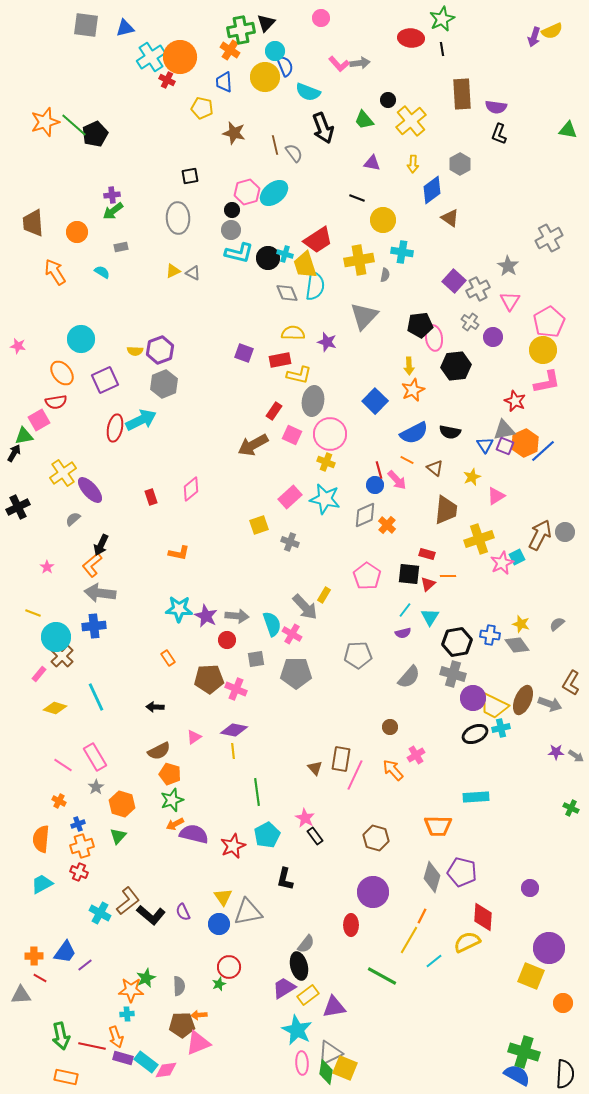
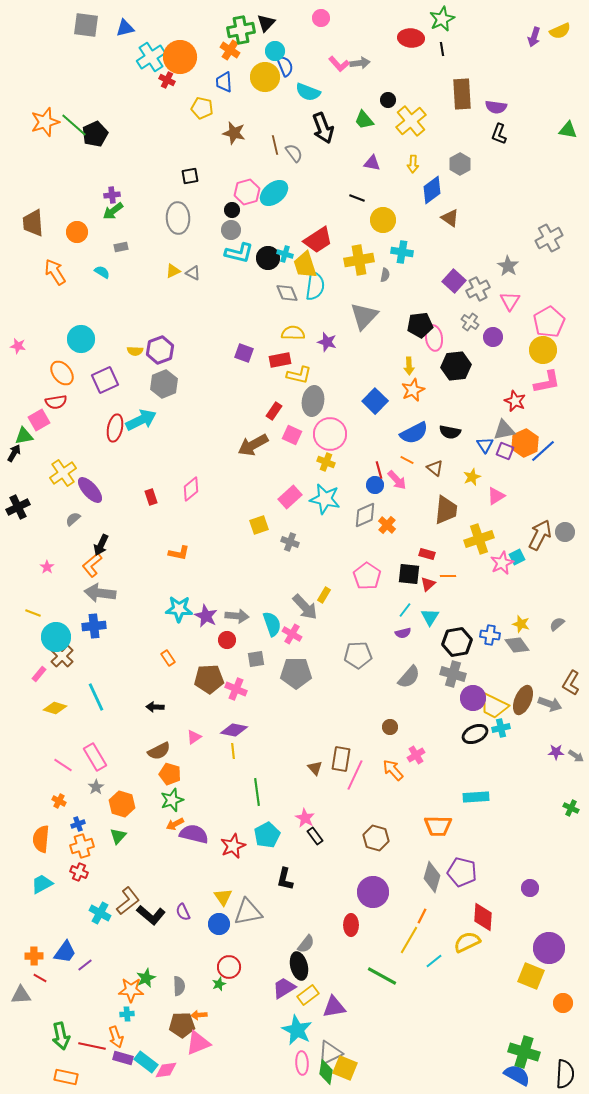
yellow semicircle at (552, 31): moved 8 px right
purple square at (505, 446): moved 5 px down
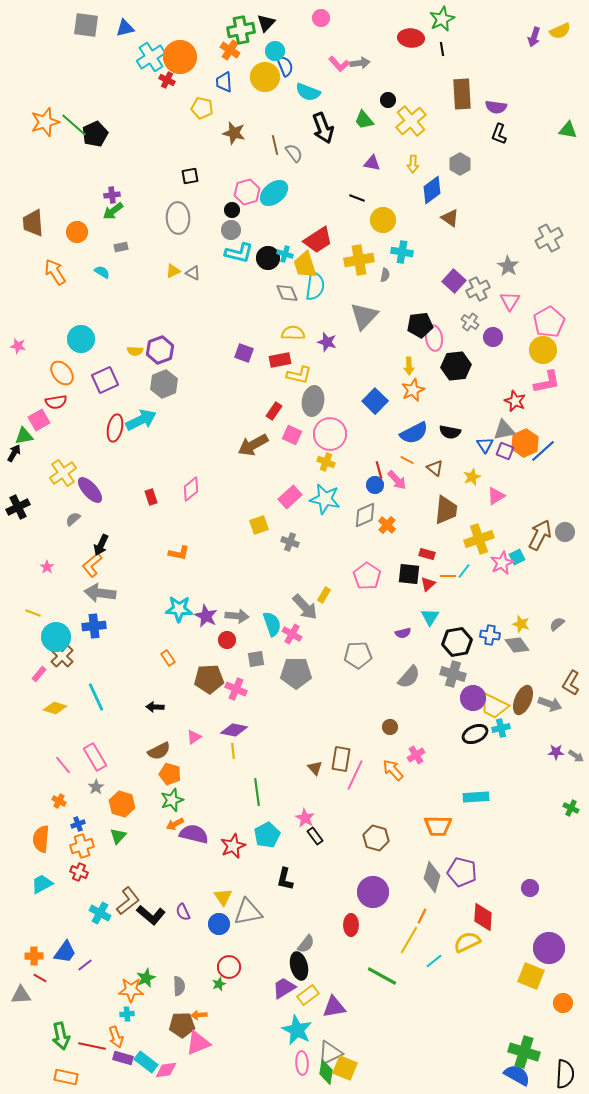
cyan line at (405, 610): moved 59 px right, 39 px up
pink line at (63, 765): rotated 18 degrees clockwise
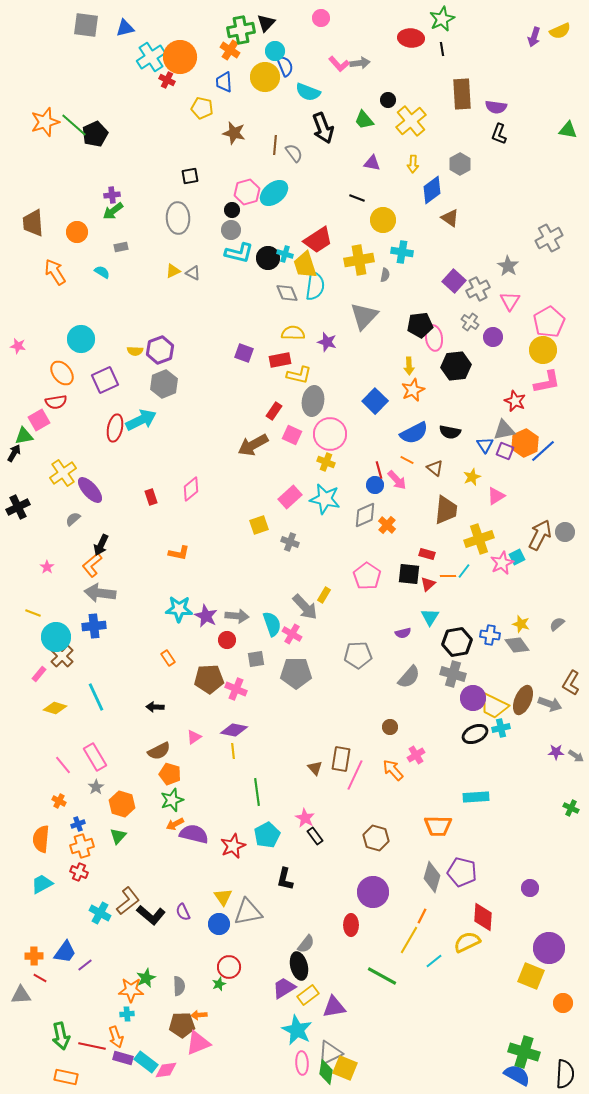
brown line at (275, 145): rotated 18 degrees clockwise
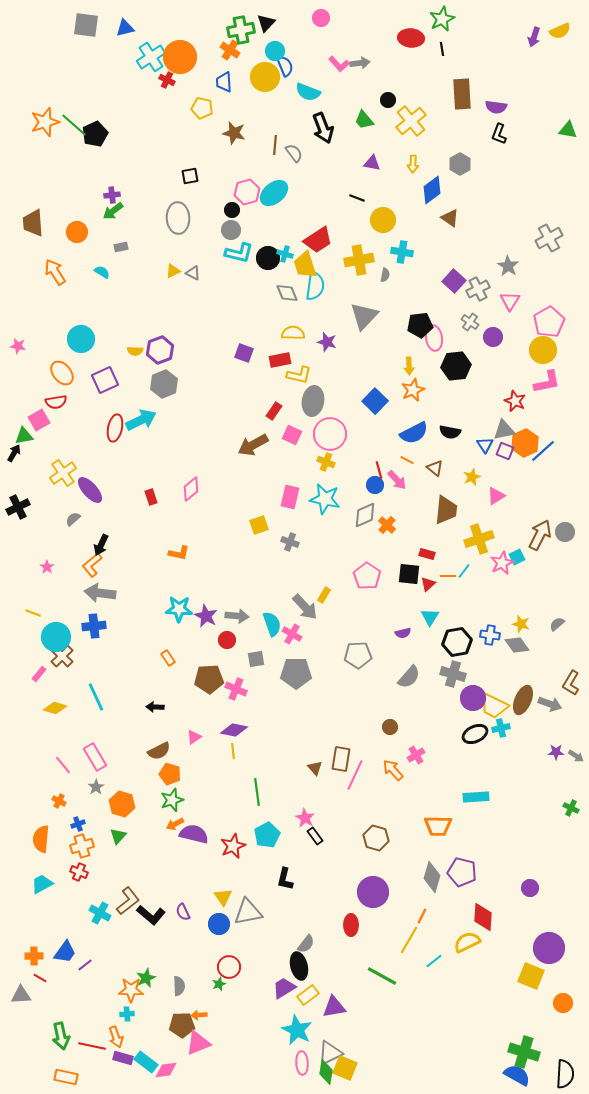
pink rectangle at (290, 497): rotated 35 degrees counterclockwise
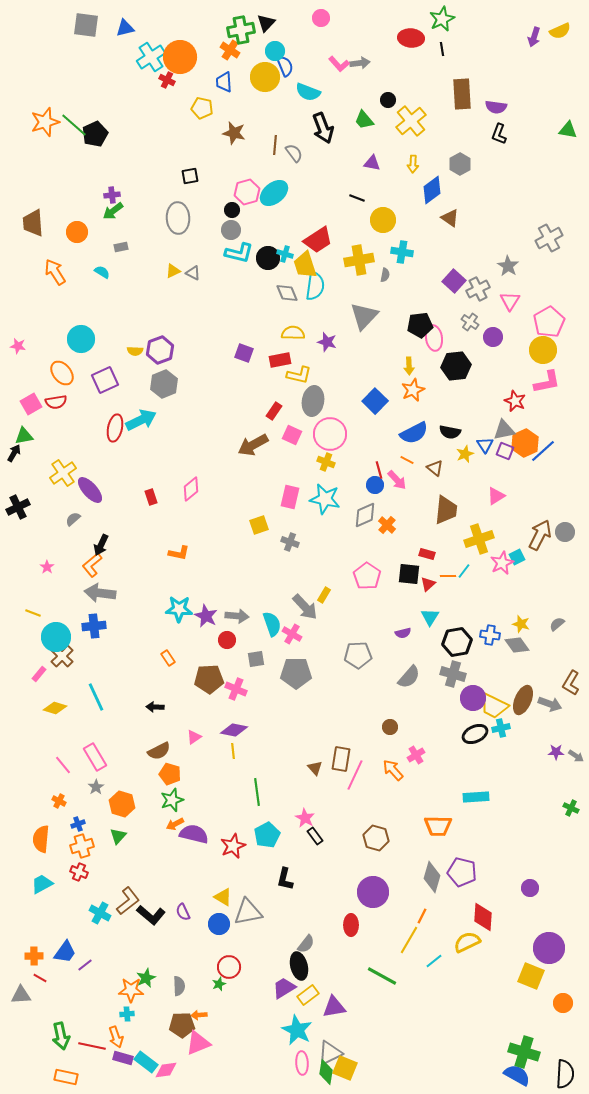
pink square at (39, 420): moved 8 px left, 16 px up
yellow star at (472, 477): moved 7 px left, 23 px up
yellow triangle at (223, 897): rotated 24 degrees counterclockwise
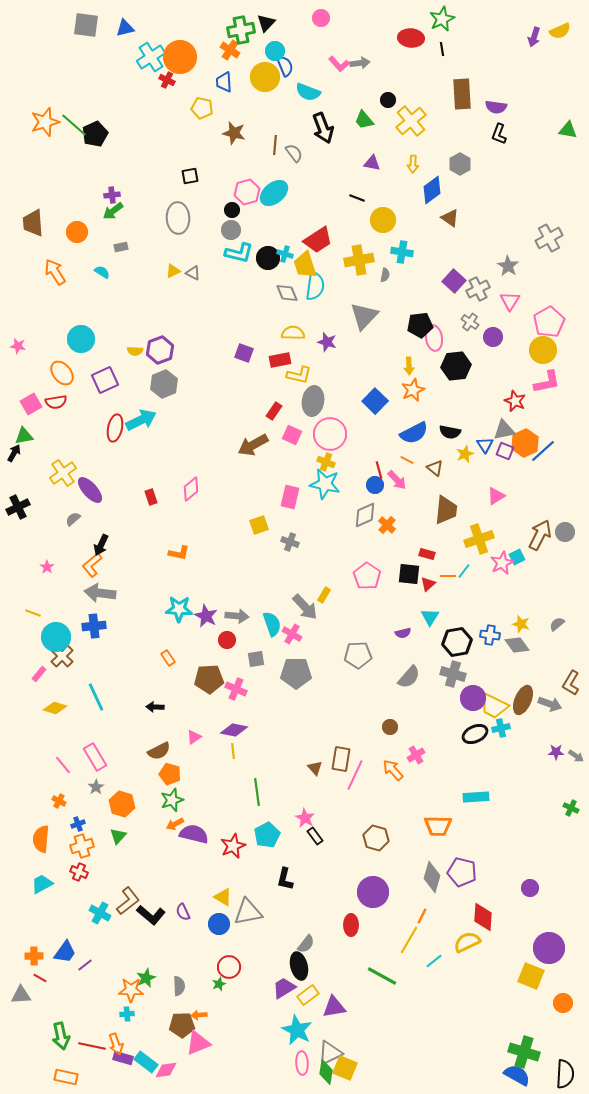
cyan star at (325, 499): moved 15 px up
orange arrow at (116, 1037): moved 7 px down
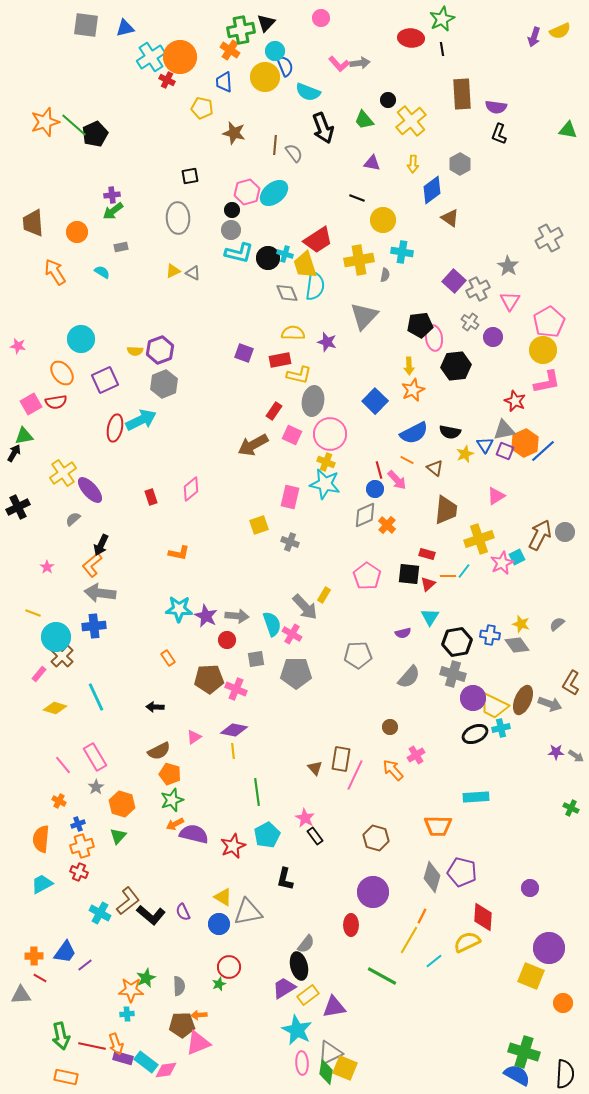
blue circle at (375, 485): moved 4 px down
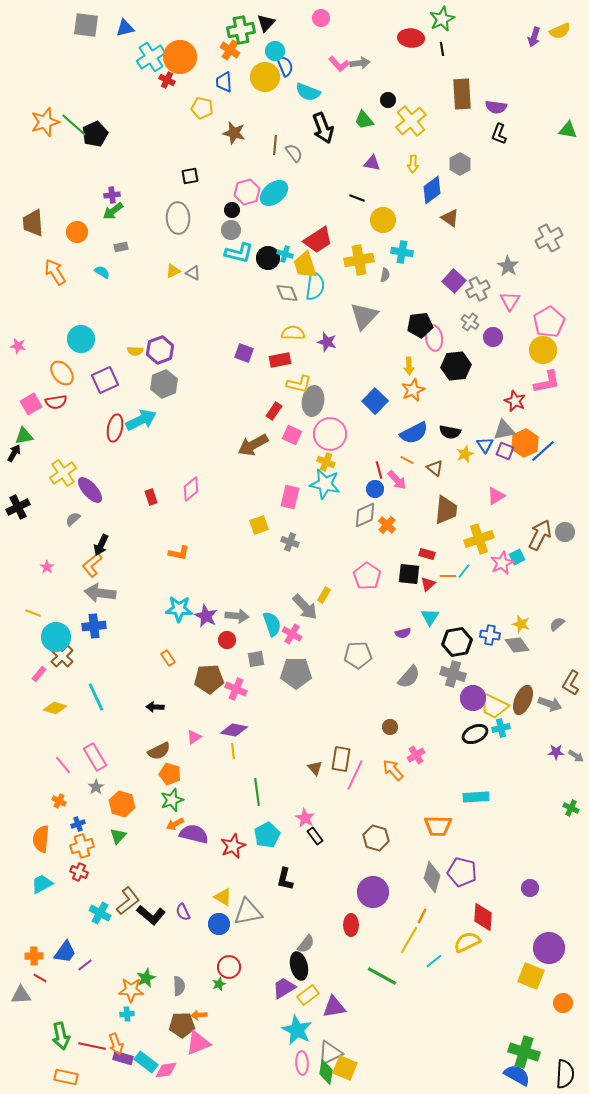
yellow L-shape at (299, 375): moved 9 px down
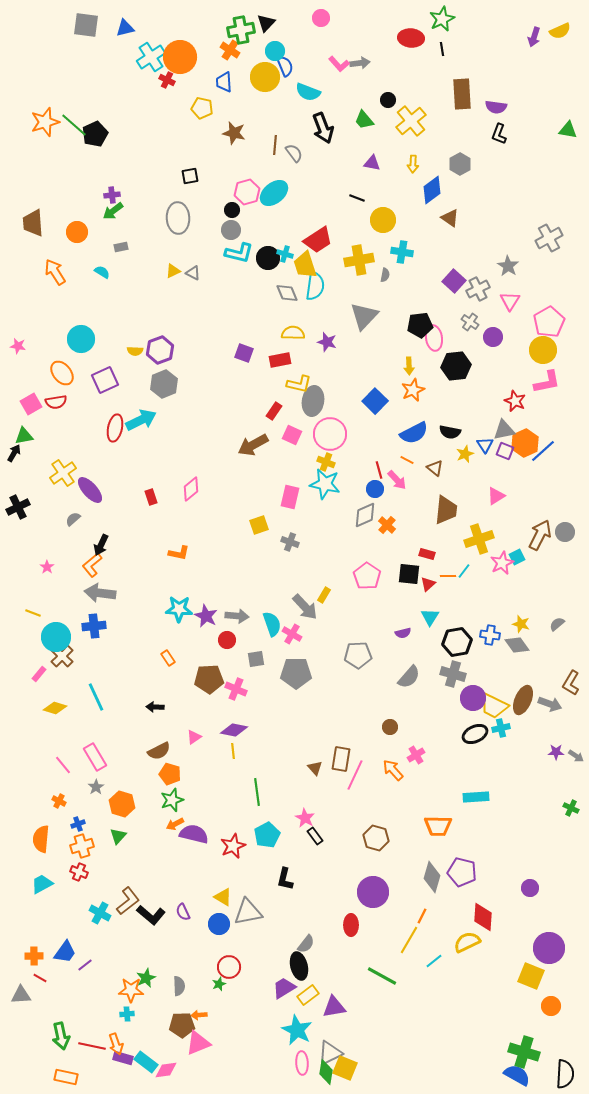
orange circle at (563, 1003): moved 12 px left, 3 px down
